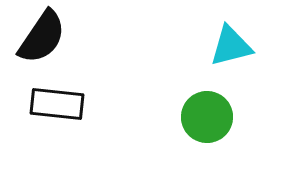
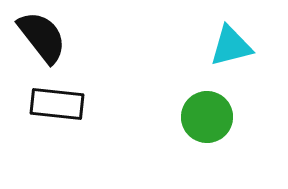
black semicircle: rotated 72 degrees counterclockwise
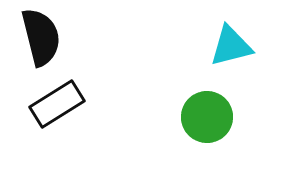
black semicircle: moved 1 px left; rotated 24 degrees clockwise
black rectangle: rotated 38 degrees counterclockwise
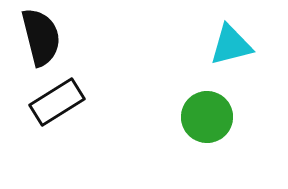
cyan triangle: moved 1 px up
black rectangle: moved 2 px up
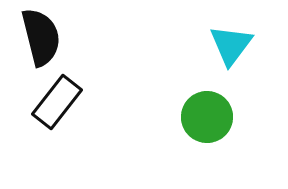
cyan triangle: rotated 39 degrees counterclockwise
black rectangle: rotated 20 degrees counterclockwise
